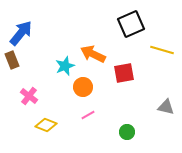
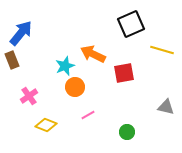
orange circle: moved 8 px left
pink cross: rotated 18 degrees clockwise
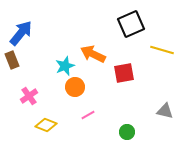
gray triangle: moved 1 px left, 4 px down
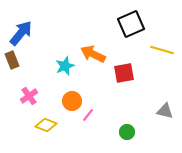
orange circle: moved 3 px left, 14 px down
pink line: rotated 24 degrees counterclockwise
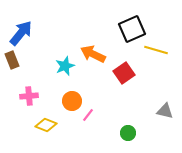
black square: moved 1 px right, 5 px down
yellow line: moved 6 px left
red square: rotated 25 degrees counterclockwise
pink cross: rotated 30 degrees clockwise
green circle: moved 1 px right, 1 px down
